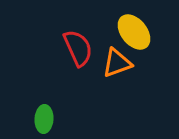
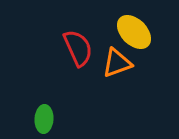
yellow ellipse: rotated 6 degrees counterclockwise
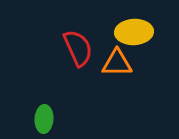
yellow ellipse: rotated 48 degrees counterclockwise
orange triangle: rotated 20 degrees clockwise
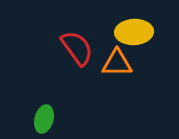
red semicircle: moved 1 px left; rotated 12 degrees counterclockwise
green ellipse: rotated 12 degrees clockwise
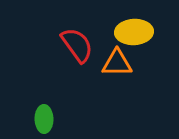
red semicircle: moved 3 px up
green ellipse: rotated 16 degrees counterclockwise
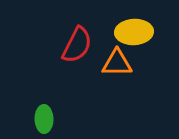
red semicircle: rotated 63 degrees clockwise
